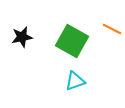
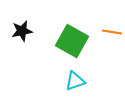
orange line: moved 3 px down; rotated 18 degrees counterclockwise
black star: moved 6 px up
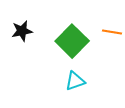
green square: rotated 16 degrees clockwise
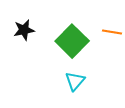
black star: moved 2 px right, 1 px up
cyan triangle: rotated 30 degrees counterclockwise
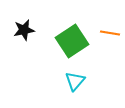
orange line: moved 2 px left, 1 px down
green square: rotated 12 degrees clockwise
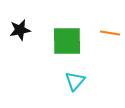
black star: moved 4 px left
green square: moved 5 px left; rotated 32 degrees clockwise
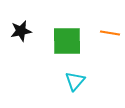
black star: moved 1 px right, 1 px down
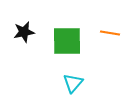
black star: moved 3 px right, 1 px down
cyan triangle: moved 2 px left, 2 px down
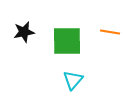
orange line: moved 1 px up
cyan triangle: moved 3 px up
